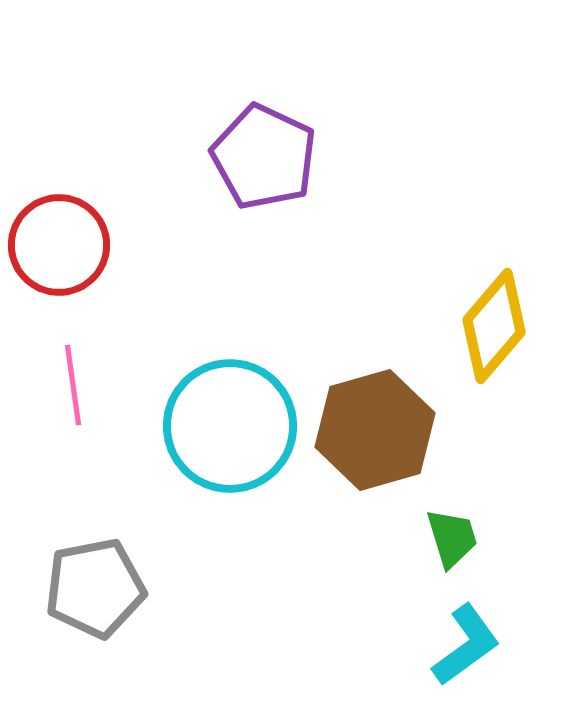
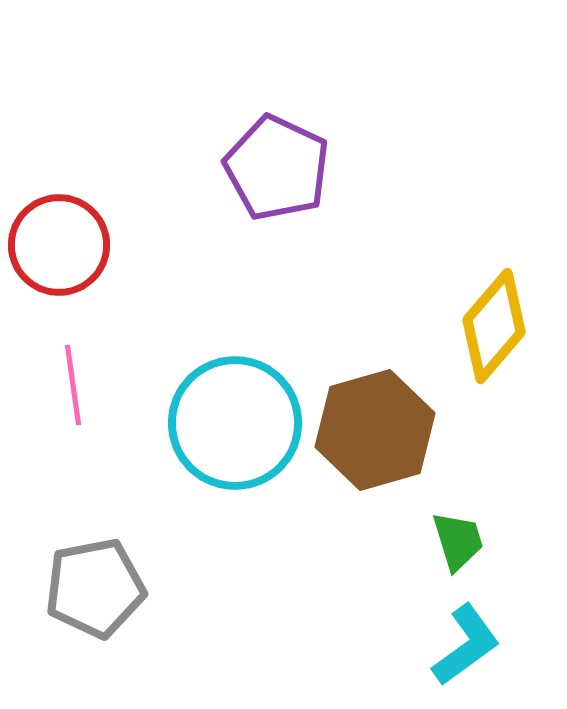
purple pentagon: moved 13 px right, 11 px down
cyan circle: moved 5 px right, 3 px up
green trapezoid: moved 6 px right, 3 px down
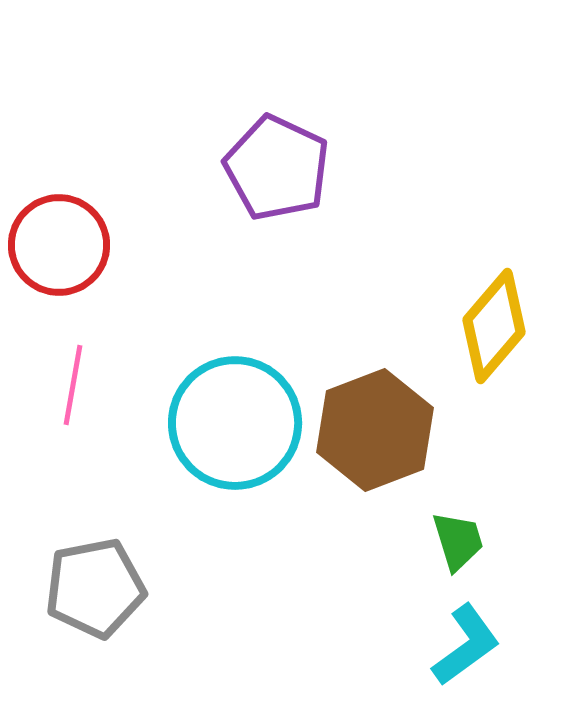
pink line: rotated 18 degrees clockwise
brown hexagon: rotated 5 degrees counterclockwise
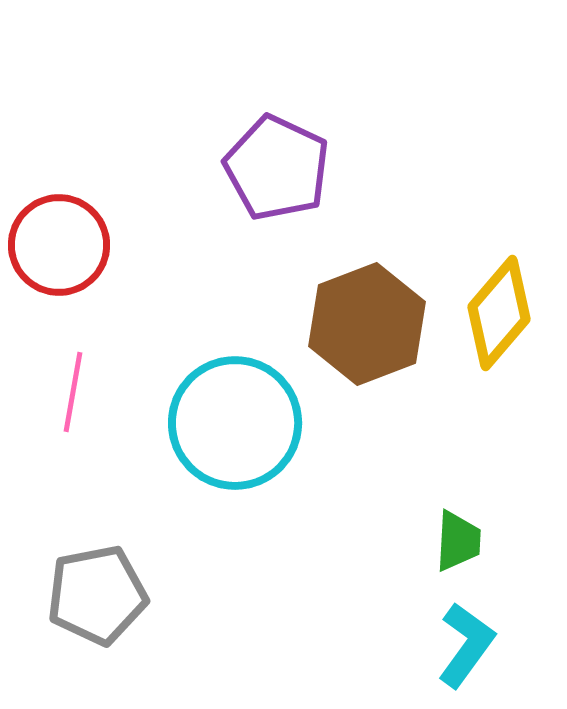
yellow diamond: moved 5 px right, 13 px up
pink line: moved 7 px down
brown hexagon: moved 8 px left, 106 px up
green trapezoid: rotated 20 degrees clockwise
gray pentagon: moved 2 px right, 7 px down
cyan L-shape: rotated 18 degrees counterclockwise
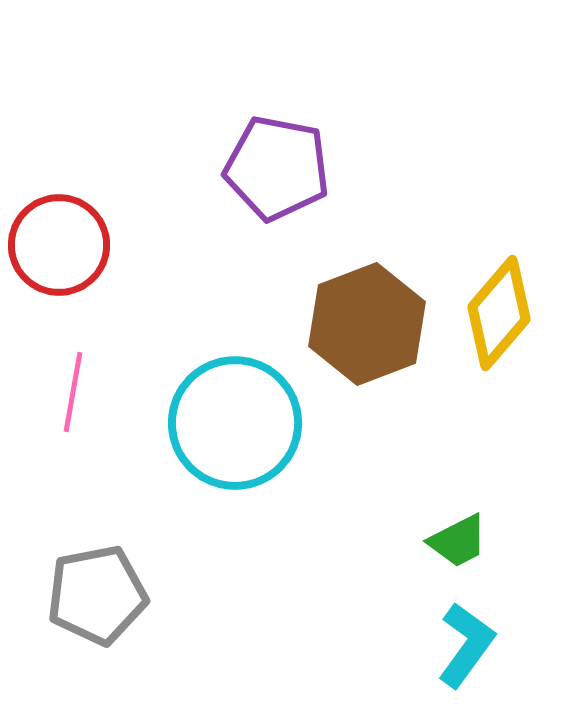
purple pentagon: rotated 14 degrees counterclockwise
green trapezoid: rotated 60 degrees clockwise
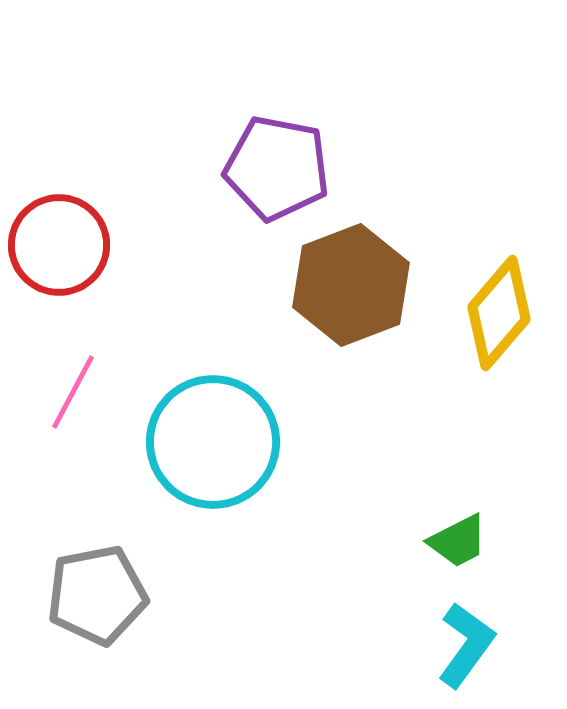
brown hexagon: moved 16 px left, 39 px up
pink line: rotated 18 degrees clockwise
cyan circle: moved 22 px left, 19 px down
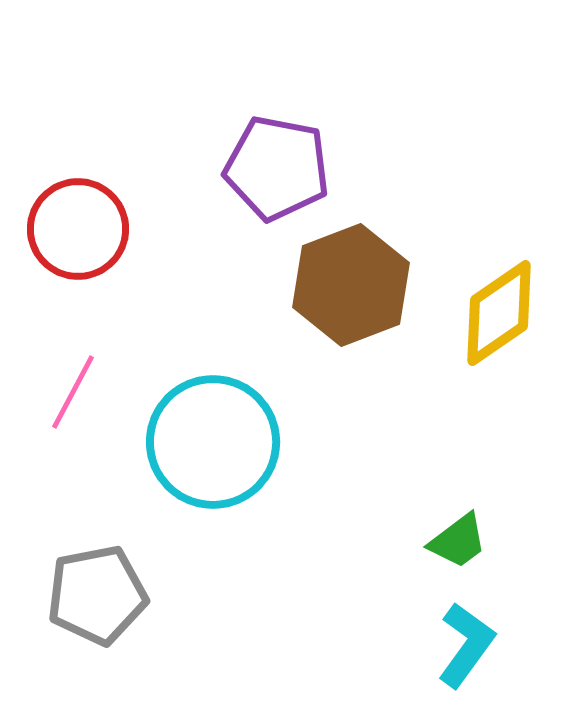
red circle: moved 19 px right, 16 px up
yellow diamond: rotated 15 degrees clockwise
green trapezoid: rotated 10 degrees counterclockwise
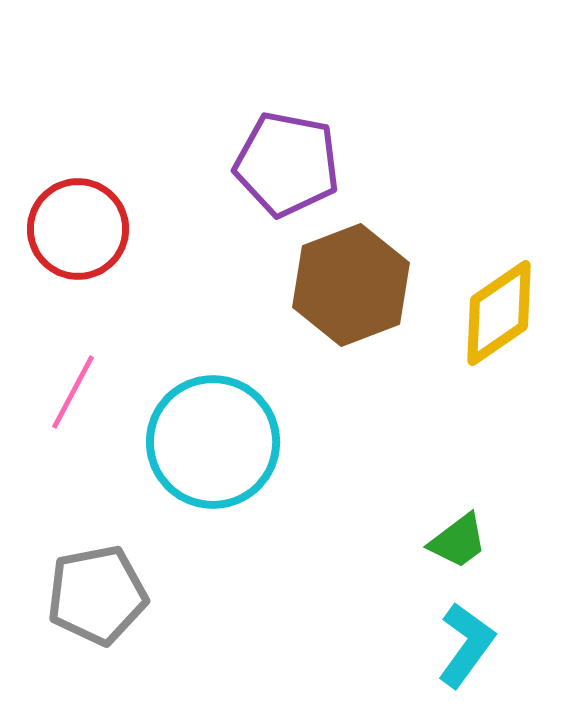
purple pentagon: moved 10 px right, 4 px up
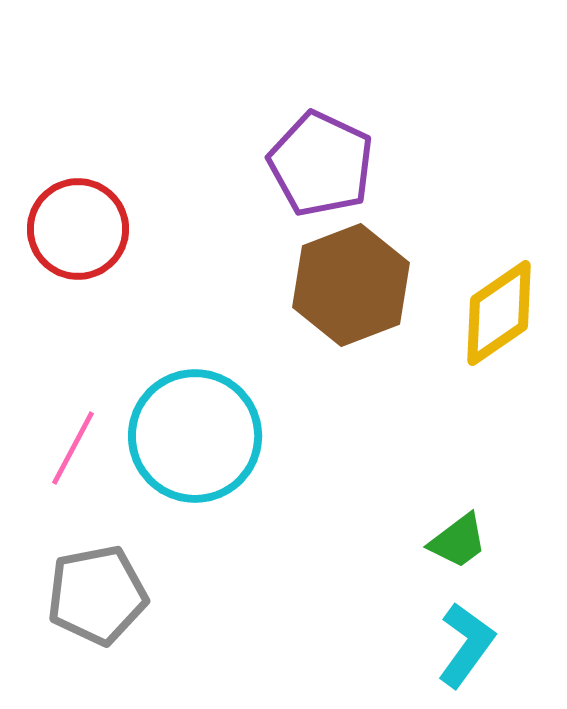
purple pentagon: moved 34 px right; rotated 14 degrees clockwise
pink line: moved 56 px down
cyan circle: moved 18 px left, 6 px up
